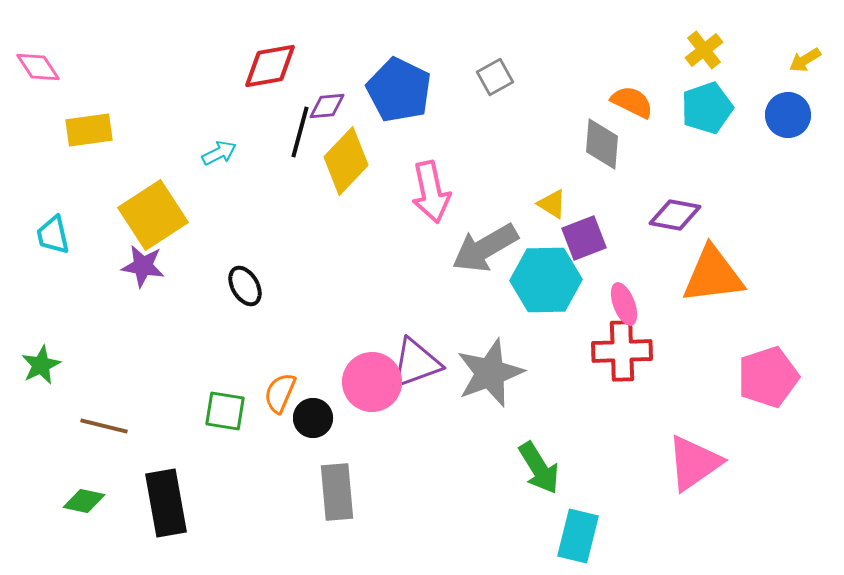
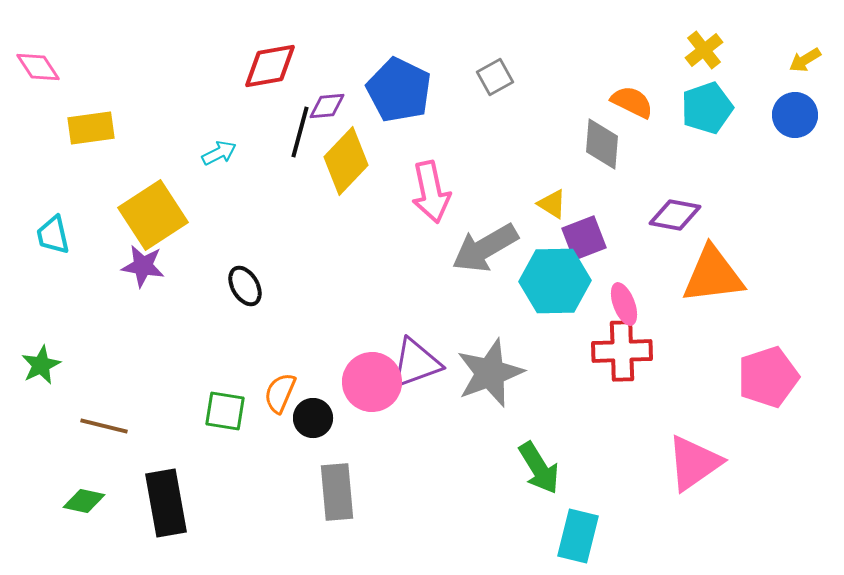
blue circle at (788, 115): moved 7 px right
yellow rectangle at (89, 130): moved 2 px right, 2 px up
cyan hexagon at (546, 280): moved 9 px right, 1 px down
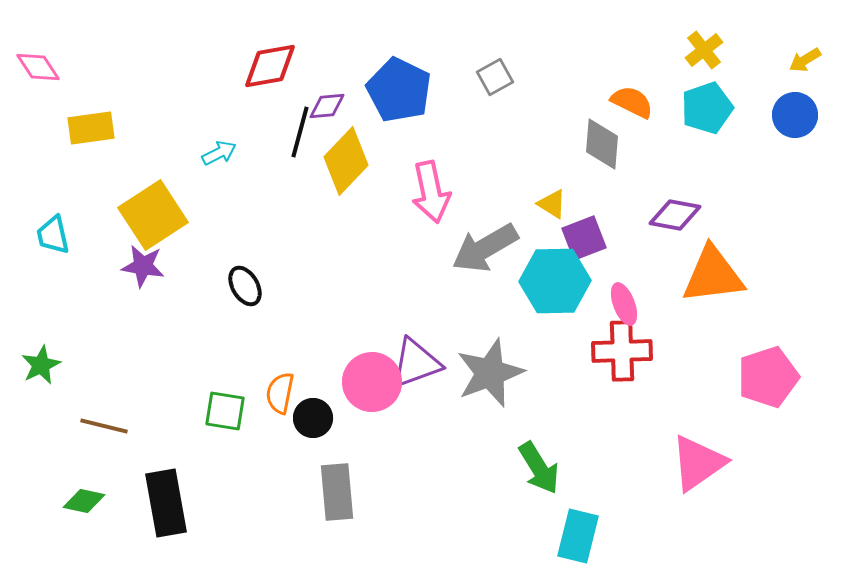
orange semicircle at (280, 393): rotated 12 degrees counterclockwise
pink triangle at (694, 463): moved 4 px right
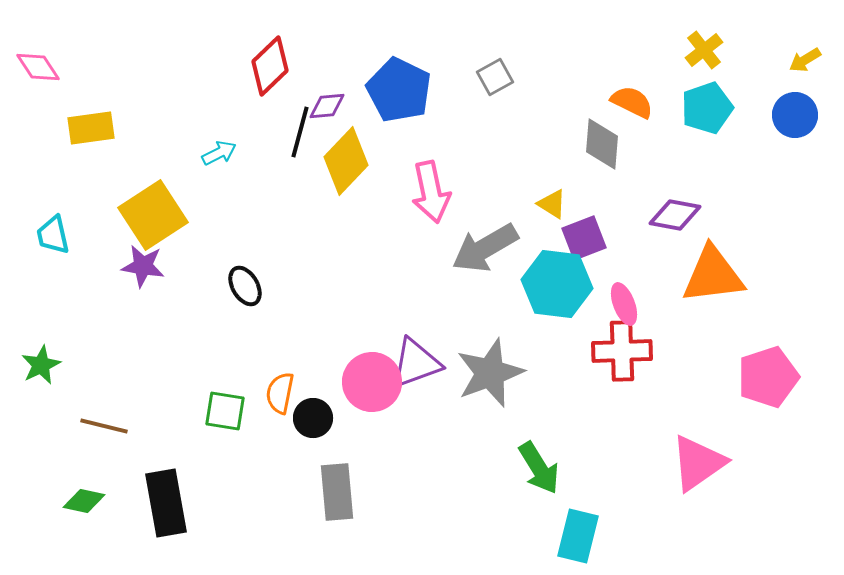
red diamond at (270, 66): rotated 34 degrees counterclockwise
cyan hexagon at (555, 281): moved 2 px right, 3 px down; rotated 8 degrees clockwise
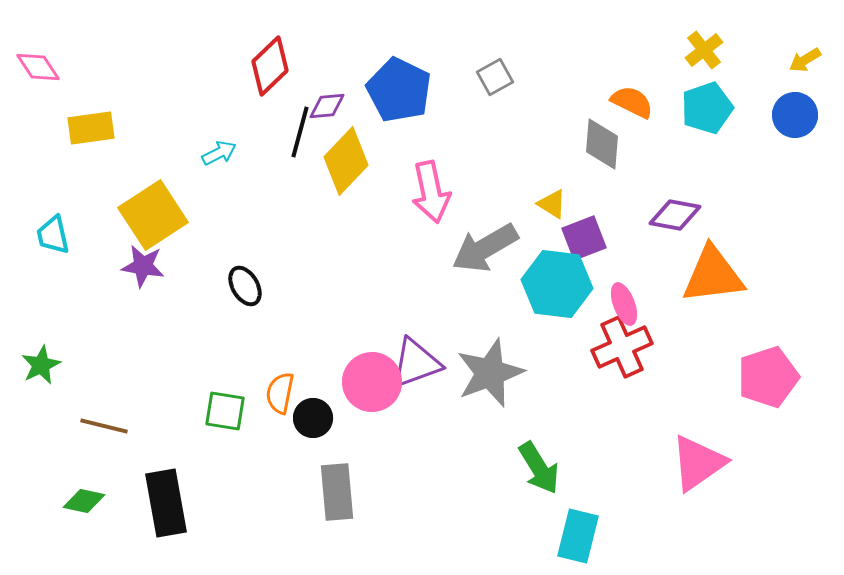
red cross at (622, 351): moved 4 px up; rotated 22 degrees counterclockwise
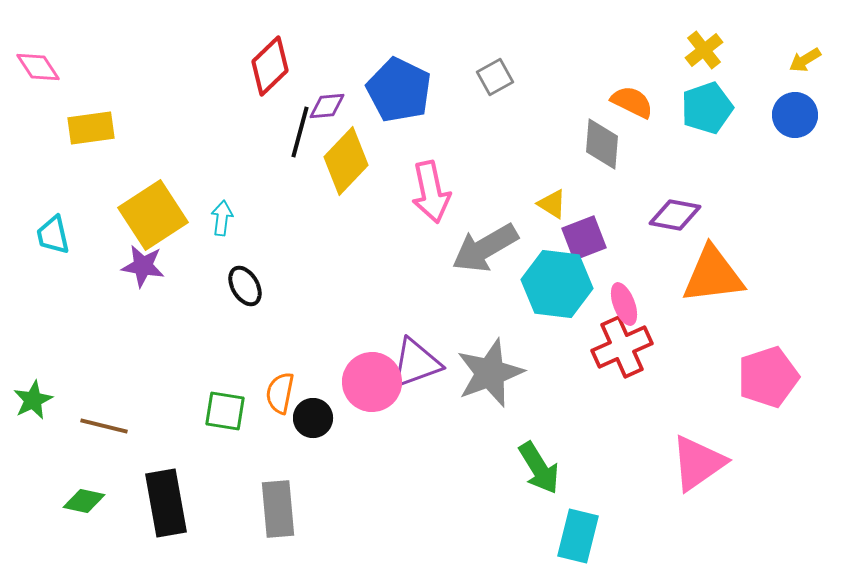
cyan arrow at (219, 153): moved 3 px right, 65 px down; rotated 56 degrees counterclockwise
green star at (41, 365): moved 8 px left, 35 px down
gray rectangle at (337, 492): moved 59 px left, 17 px down
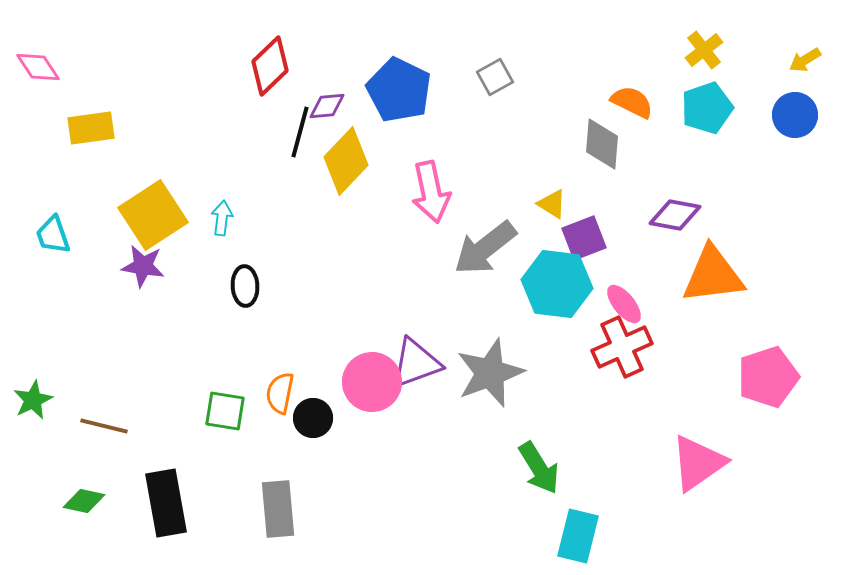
cyan trapezoid at (53, 235): rotated 6 degrees counterclockwise
gray arrow at (485, 248): rotated 8 degrees counterclockwise
black ellipse at (245, 286): rotated 27 degrees clockwise
pink ellipse at (624, 304): rotated 18 degrees counterclockwise
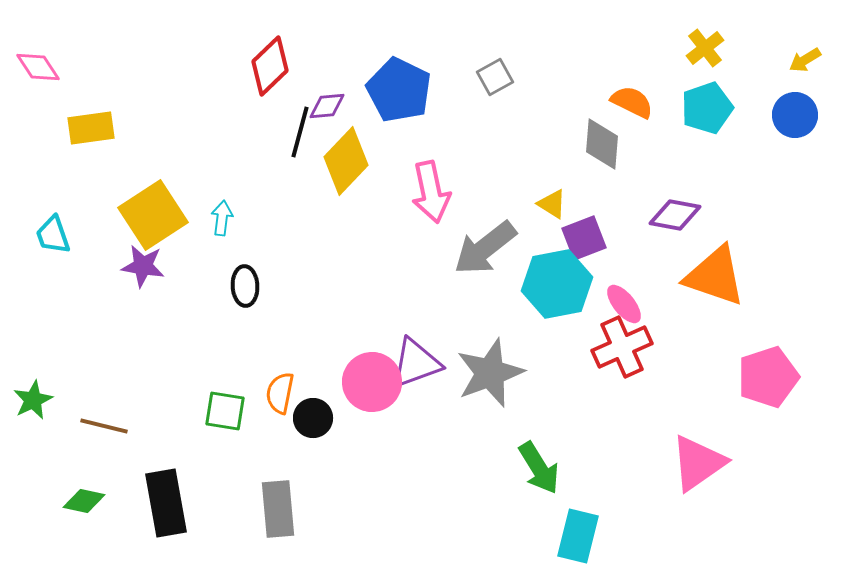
yellow cross at (704, 50): moved 1 px right, 2 px up
orange triangle at (713, 275): moved 2 px right, 1 px down; rotated 26 degrees clockwise
cyan hexagon at (557, 284): rotated 18 degrees counterclockwise
